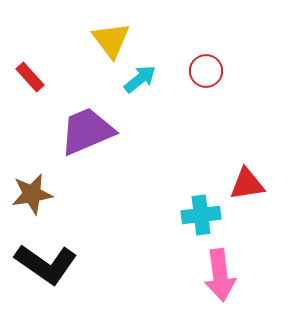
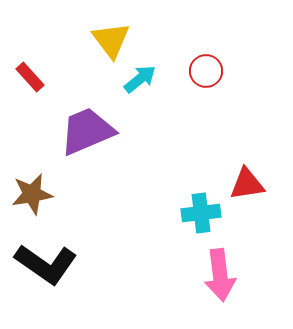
cyan cross: moved 2 px up
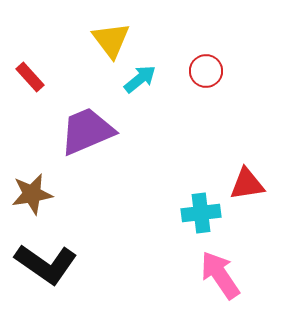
pink arrow: rotated 153 degrees clockwise
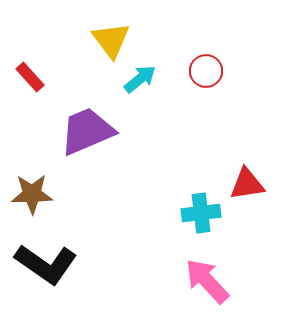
brown star: rotated 9 degrees clockwise
pink arrow: moved 13 px left, 6 px down; rotated 9 degrees counterclockwise
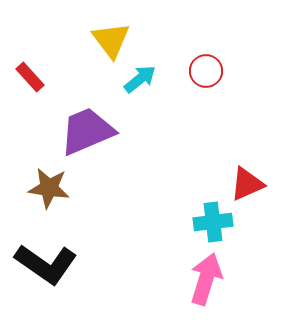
red triangle: rotated 15 degrees counterclockwise
brown star: moved 17 px right, 6 px up; rotated 9 degrees clockwise
cyan cross: moved 12 px right, 9 px down
pink arrow: moved 1 px left, 2 px up; rotated 60 degrees clockwise
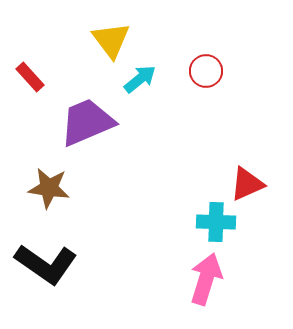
purple trapezoid: moved 9 px up
cyan cross: moved 3 px right; rotated 9 degrees clockwise
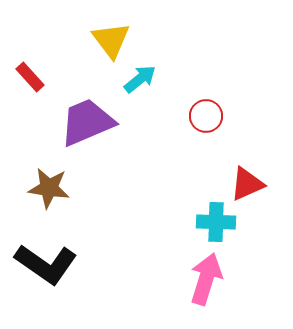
red circle: moved 45 px down
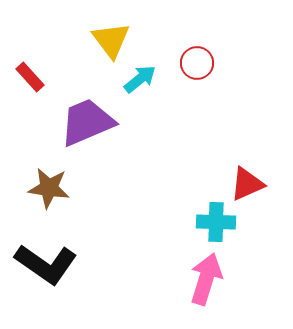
red circle: moved 9 px left, 53 px up
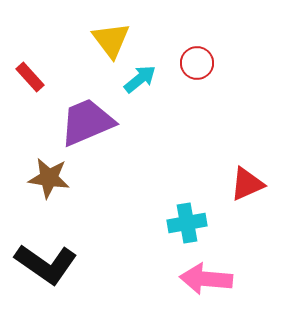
brown star: moved 10 px up
cyan cross: moved 29 px left, 1 px down; rotated 12 degrees counterclockwise
pink arrow: rotated 102 degrees counterclockwise
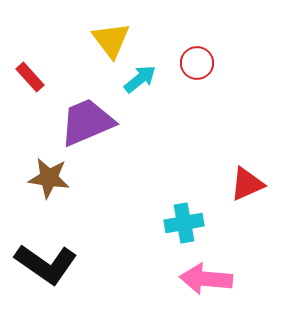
cyan cross: moved 3 px left
